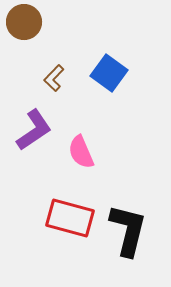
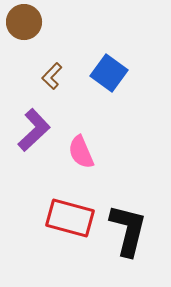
brown L-shape: moved 2 px left, 2 px up
purple L-shape: rotated 9 degrees counterclockwise
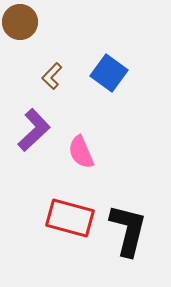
brown circle: moved 4 px left
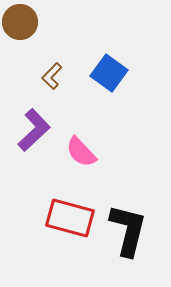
pink semicircle: rotated 20 degrees counterclockwise
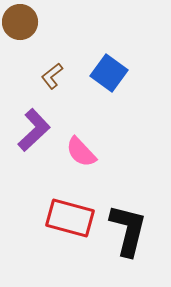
brown L-shape: rotated 8 degrees clockwise
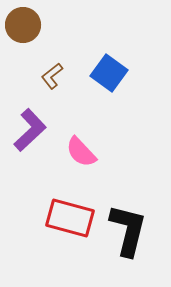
brown circle: moved 3 px right, 3 px down
purple L-shape: moved 4 px left
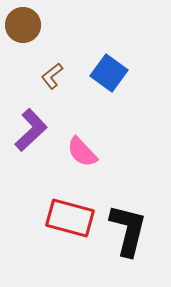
purple L-shape: moved 1 px right
pink semicircle: moved 1 px right
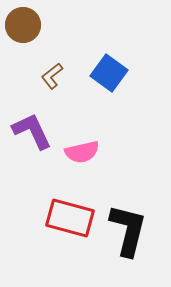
purple L-shape: moved 1 px right, 1 px down; rotated 72 degrees counterclockwise
pink semicircle: rotated 60 degrees counterclockwise
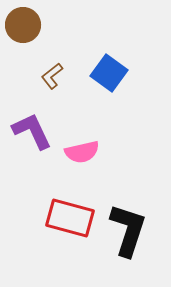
black L-shape: rotated 4 degrees clockwise
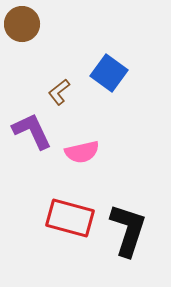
brown circle: moved 1 px left, 1 px up
brown L-shape: moved 7 px right, 16 px down
